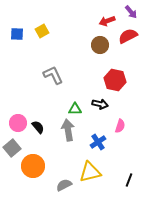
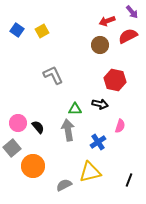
purple arrow: moved 1 px right
blue square: moved 4 px up; rotated 32 degrees clockwise
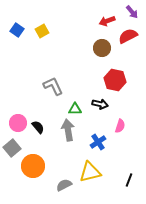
brown circle: moved 2 px right, 3 px down
gray L-shape: moved 11 px down
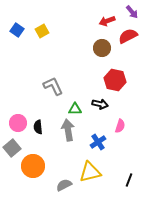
black semicircle: rotated 144 degrees counterclockwise
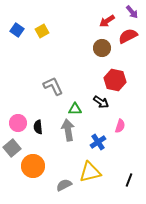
red arrow: rotated 14 degrees counterclockwise
black arrow: moved 1 px right, 2 px up; rotated 21 degrees clockwise
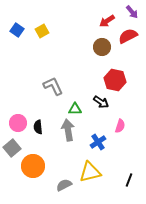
brown circle: moved 1 px up
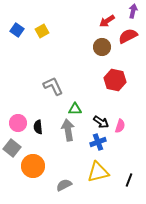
purple arrow: moved 1 px right, 1 px up; rotated 128 degrees counterclockwise
black arrow: moved 20 px down
blue cross: rotated 14 degrees clockwise
gray square: rotated 12 degrees counterclockwise
yellow triangle: moved 8 px right
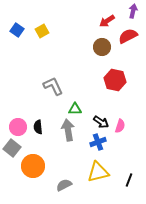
pink circle: moved 4 px down
